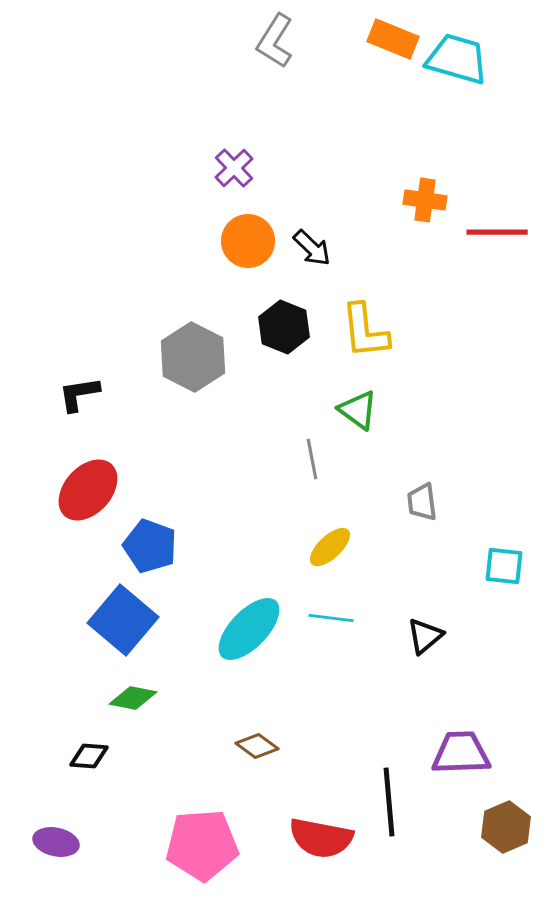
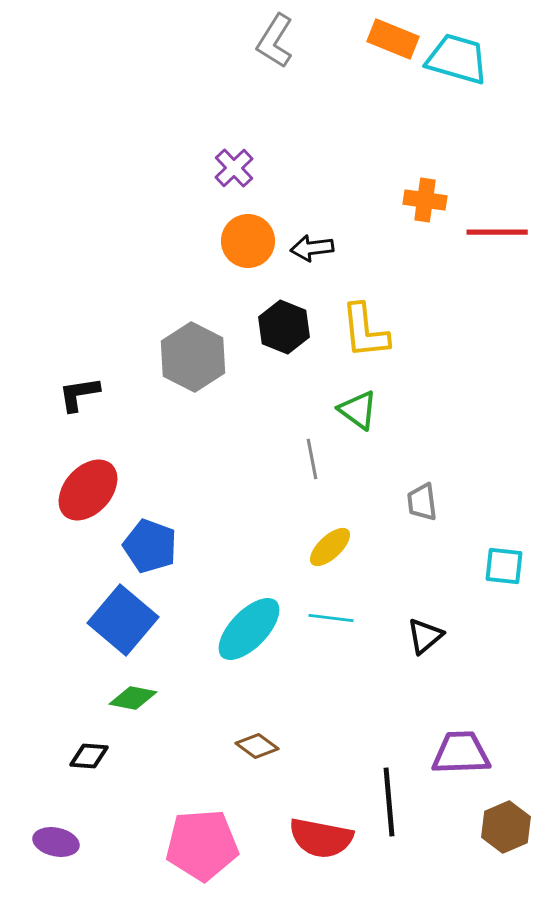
black arrow: rotated 129 degrees clockwise
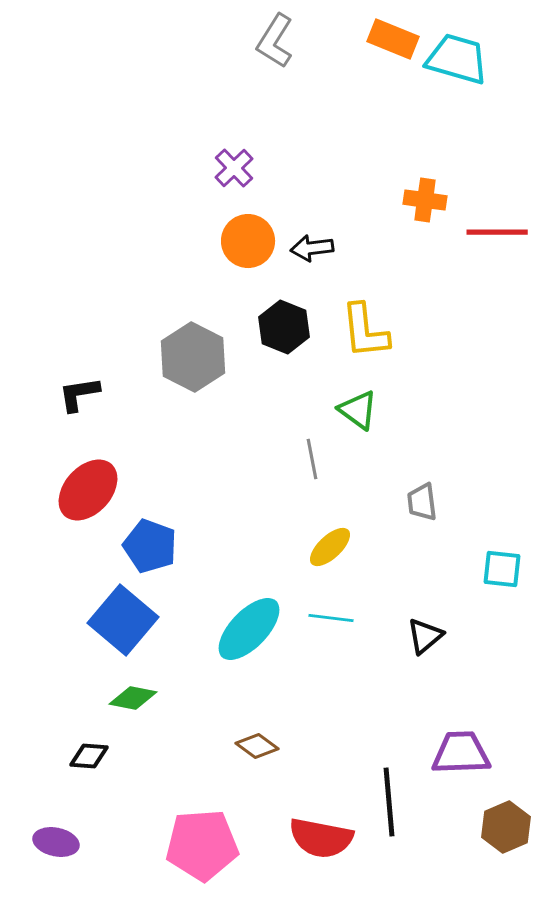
cyan square: moved 2 px left, 3 px down
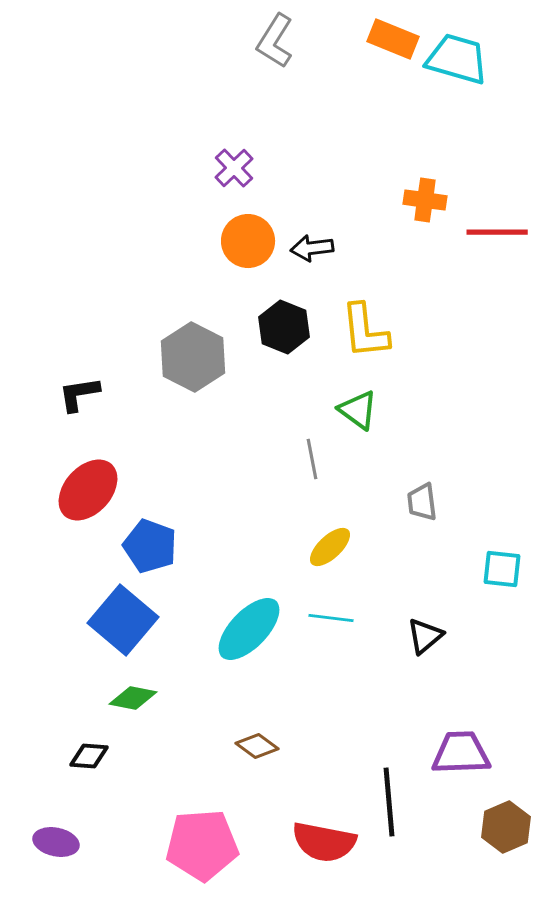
red semicircle: moved 3 px right, 4 px down
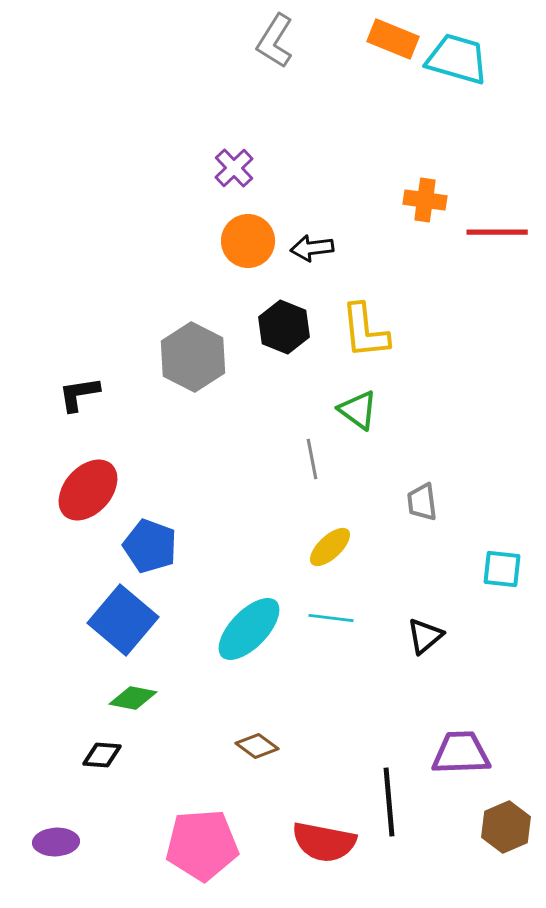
black diamond: moved 13 px right, 1 px up
purple ellipse: rotated 15 degrees counterclockwise
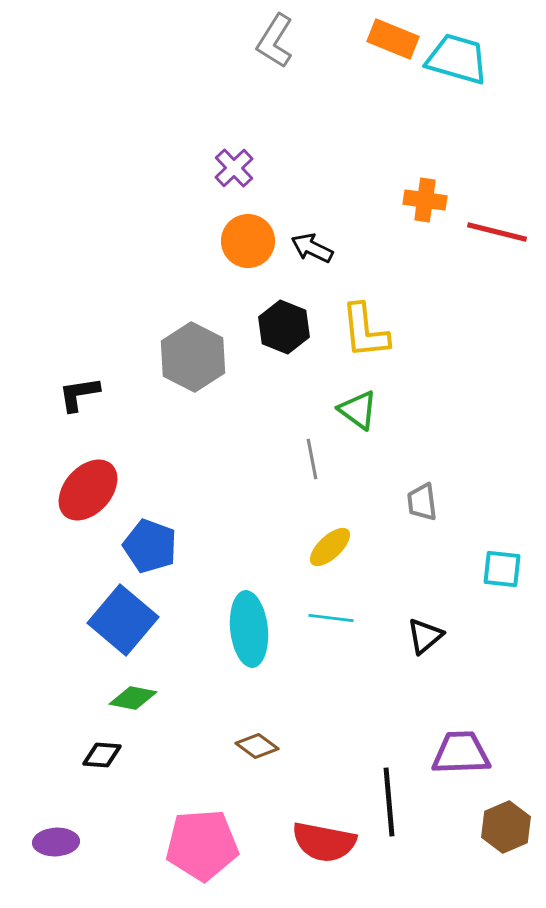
red line: rotated 14 degrees clockwise
black arrow: rotated 33 degrees clockwise
cyan ellipse: rotated 50 degrees counterclockwise
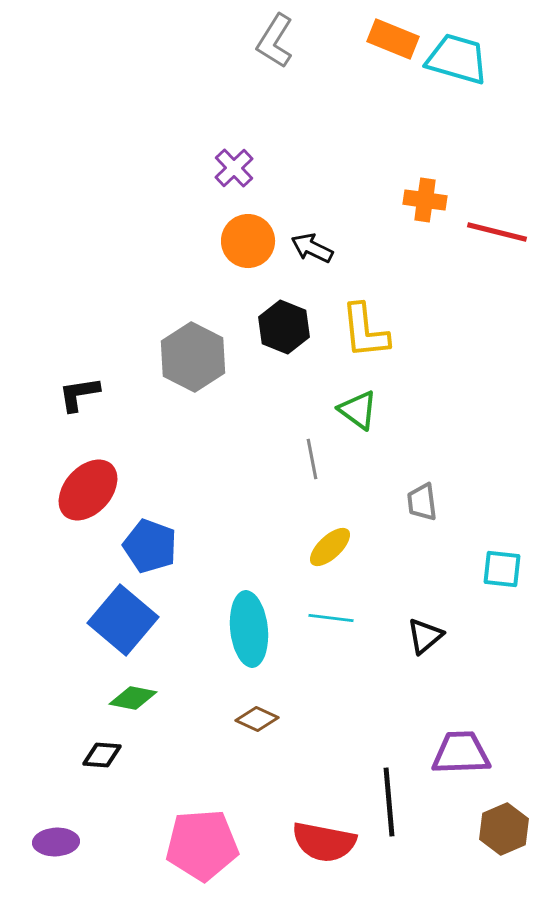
brown diamond: moved 27 px up; rotated 12 degrees counterclockwise
brown hexagon: moved 2 px left, 2 px down
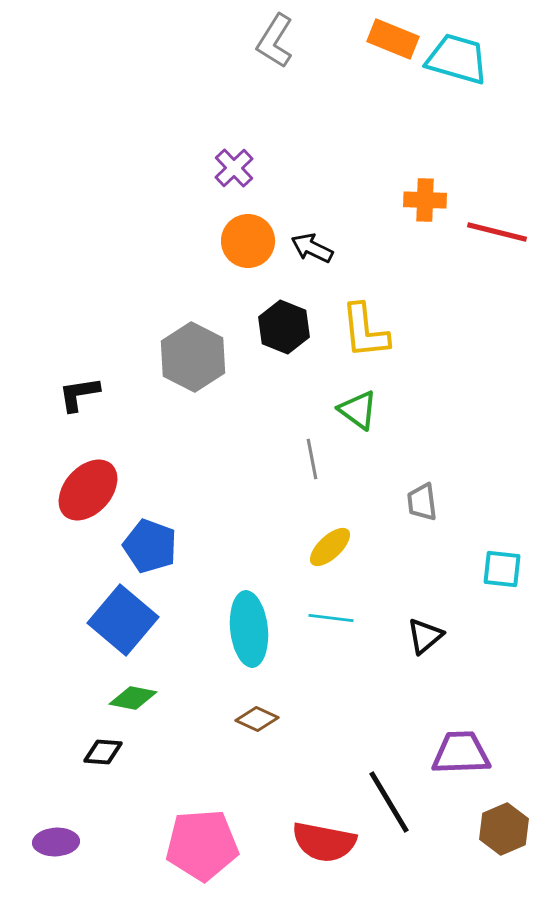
orange cross: rotated 6 degrees counterclockwise
black diamond: moved 1 px right, 3 px up
black line: rotated 26 degrees counterclockwise
